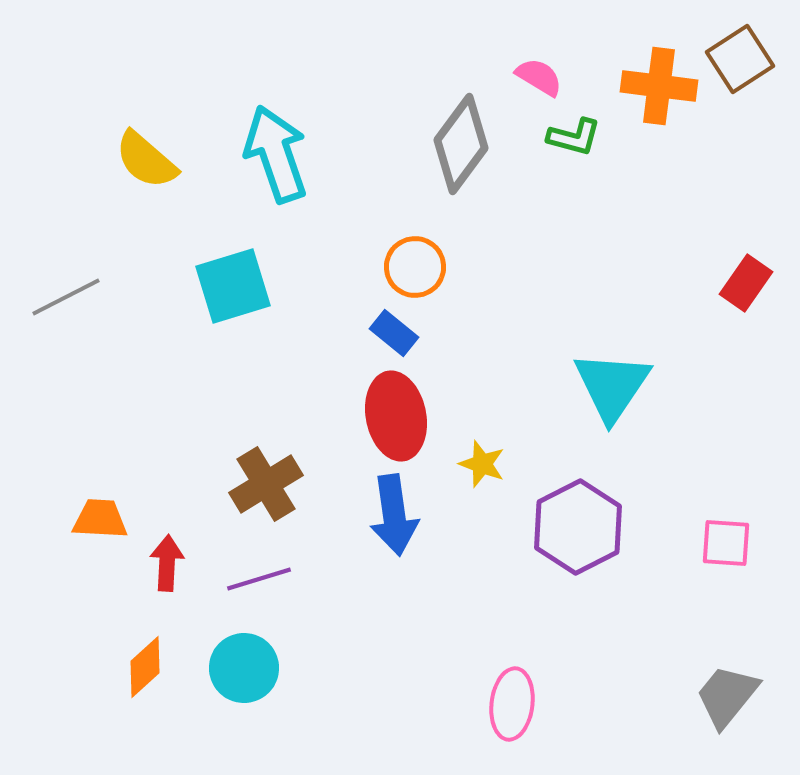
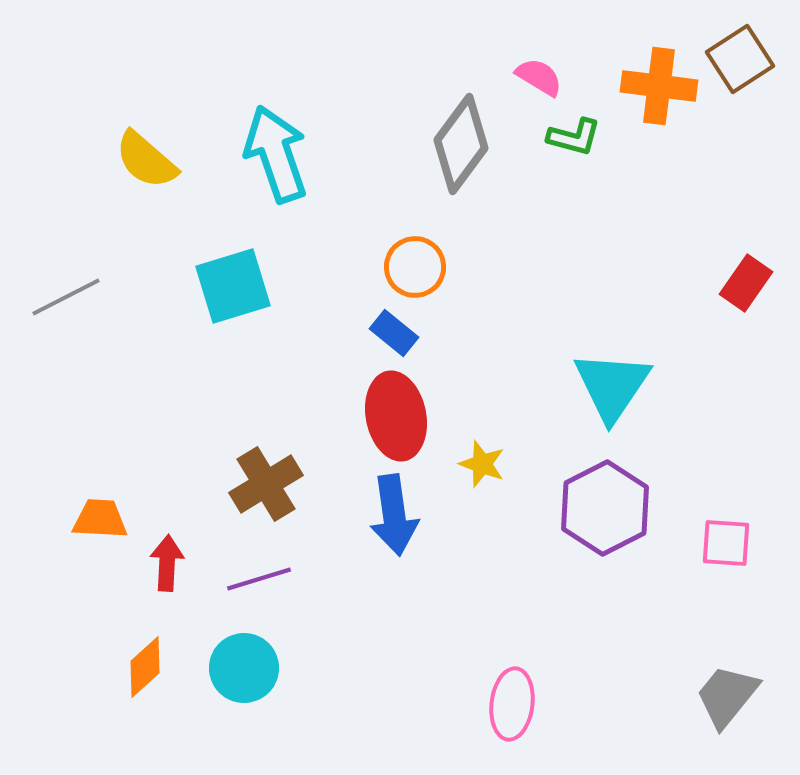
purple hexagon: moved 27 px right, 19 px up
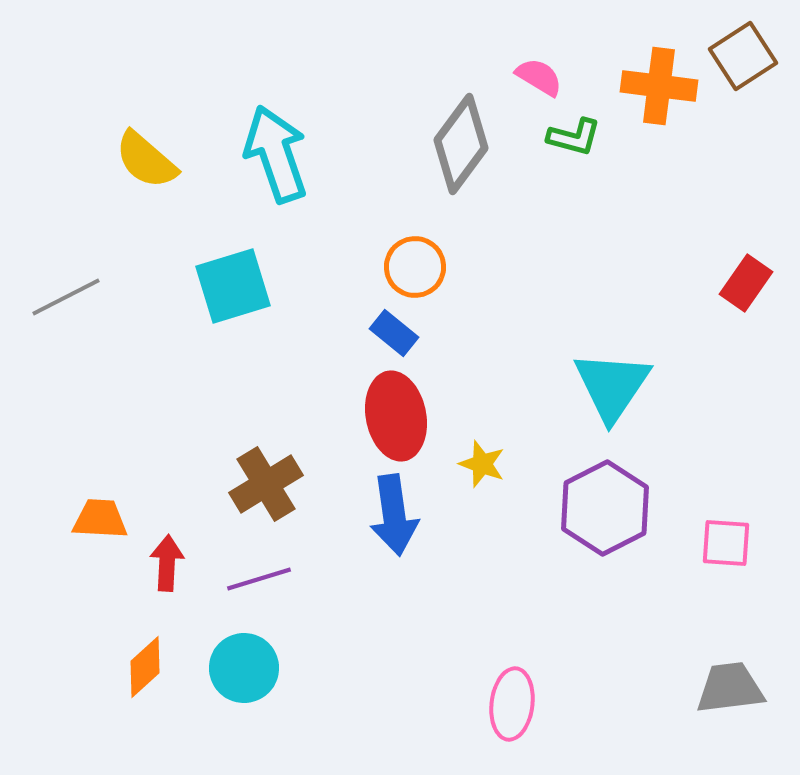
brown square: moved 3 px right, 3 px up
gray trapezoid: moved 3 px right, 8 px up; rotated 44 degrees clockwise
